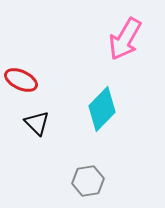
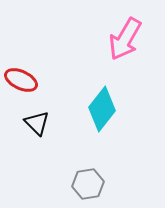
cyan diamond: rotated 6 degrees counterclockwise
gray hexagon: moved 3 px down
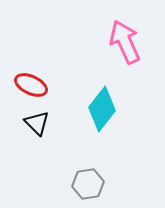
pink arrow: moved 3 px down; rotated 126 degrees clockwise
red ellipse: moved 10 px right, 5 px down
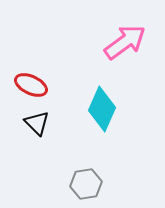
pink arrow: rotated 78 degrees clockwise
cyan diamond: rotated 15 degrees counterclockwise
gray hexagon: moved 2 px left
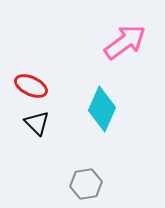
red ellipse: moved 1 px down
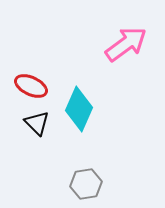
pink arrow: moved 1 px right, 2 px down
cyan diamond: moved 23 px left
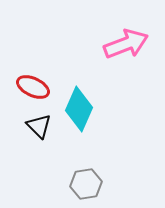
pink arrow: rotated 15 degrees clockwise
red ellipse: moved 2 px right, 1 px down
black triangle: moved 2 px right, 3 px down
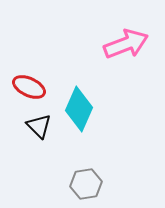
red ellipse: moved 4 px left
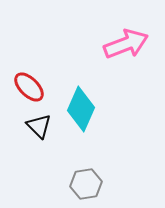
red ellipse: rotated 20 degrees clockwise
cyan diamond: moved 2 px right
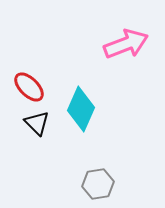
black triangle: moved 2 px left, 3 px up
gray hexagon: moved 12 px right
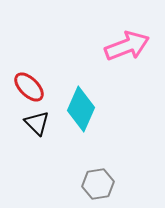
pink arrow: moved 1 px right, 2 px down
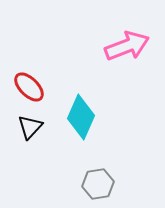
cyan diamond: moved 8 px down
black triangle: moved 7 px left, 4 px down; rotated 28 degrees clockwise
